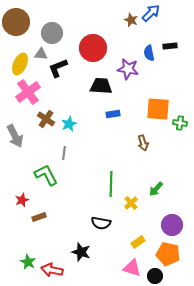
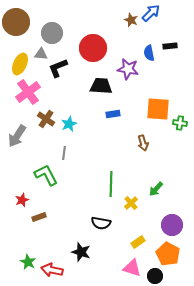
gray arrow: moved 2 px right; rotated 60 degrees clockwise
orange pentagon: rotated 15 degrees clockwise
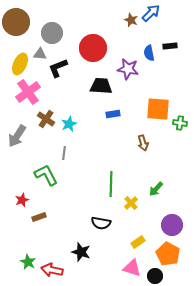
gray triangle: moved 1 px left
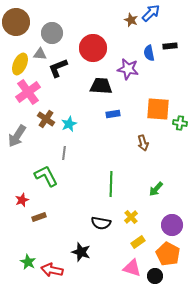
green L-shape: moved 1 px down
yellow cross: moved 14 px down
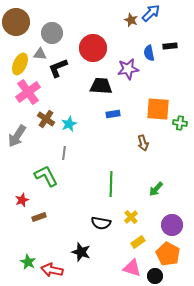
purple star: rotated 20 degrees counterclockwise
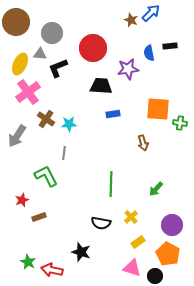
cyan star: rotated 21 degrees clockwise
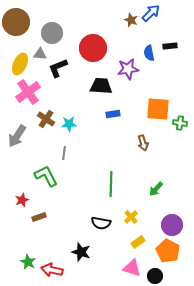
orange pentagon: moved 3 px up
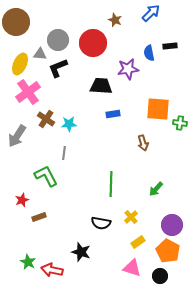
brown star: moved 16 px left
gray circle: moved 6 px right, 7 px down
red circle: moved 5 px up
black circle: moved 5 px right
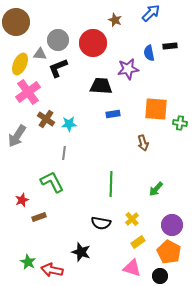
orange square: moved 2 px left
green L-shape: moved 6 px right, 6 px down
yellow cross: moved 1 px right, 2 px down
orange pentagon: moved 1 px right, 1 px down
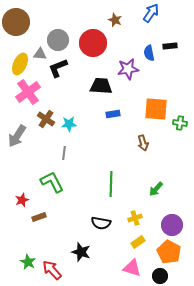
blue arrow: rotated 12 degrees counterclockwise
yellow cross: moved 3 px right, 1 px up; rotated 24 degrees clockwise
red arrow: rotated 35 degrees clockwise
